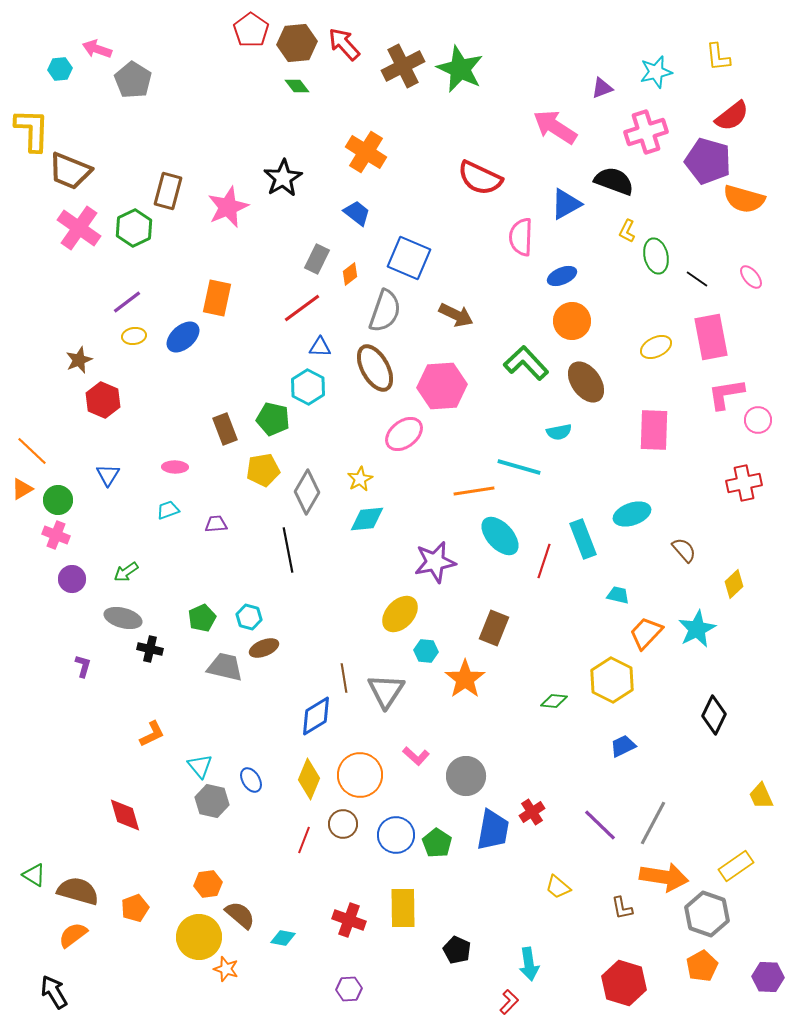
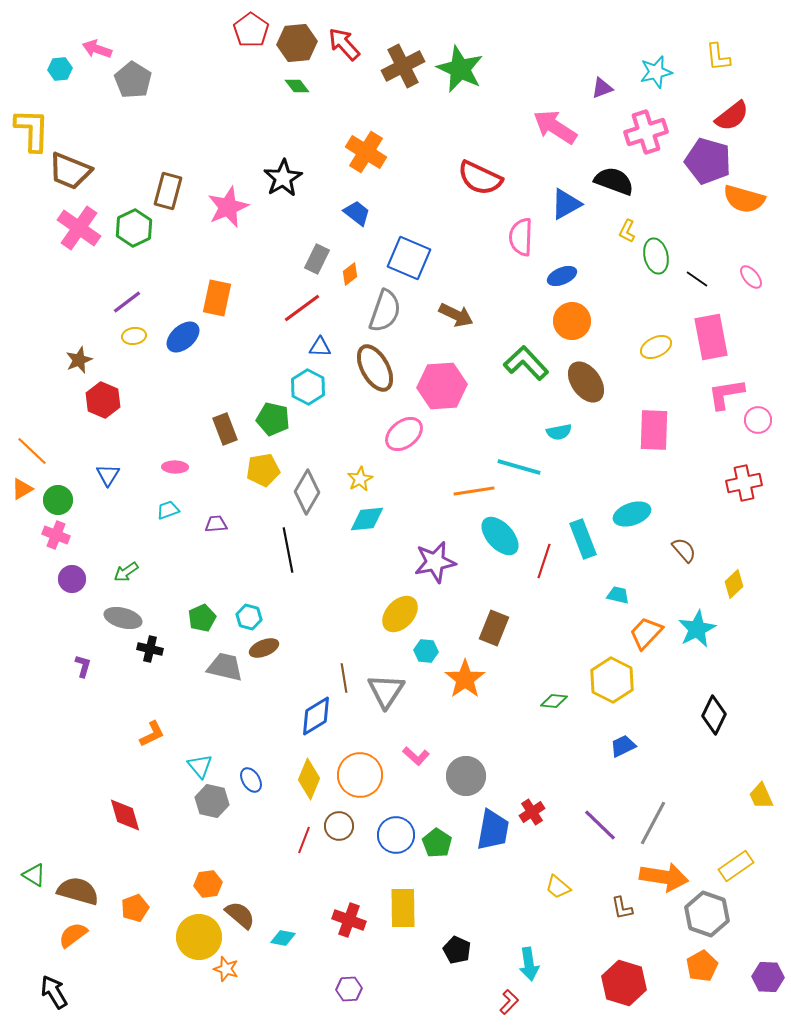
brown circle at (343, 824): moved 4 px left, 2 px down
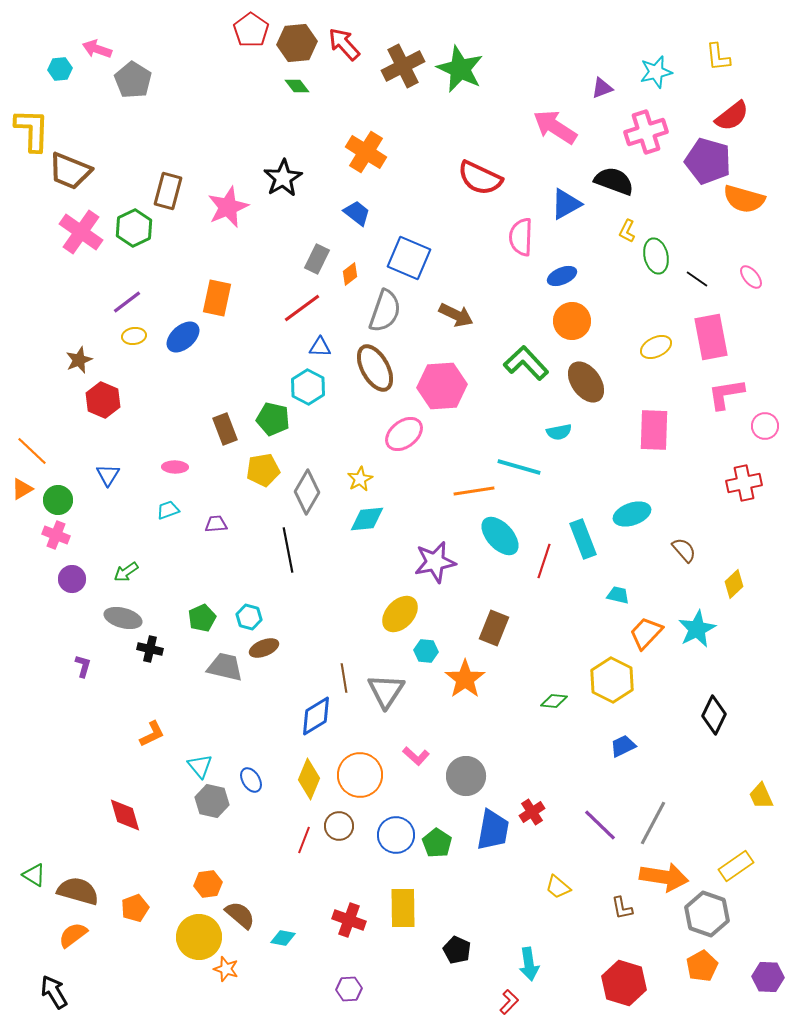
pink cross at (79, 228): moved 2 px right, 4 px down
pink circle at (758, 420): moved 7 px right, 6 px down
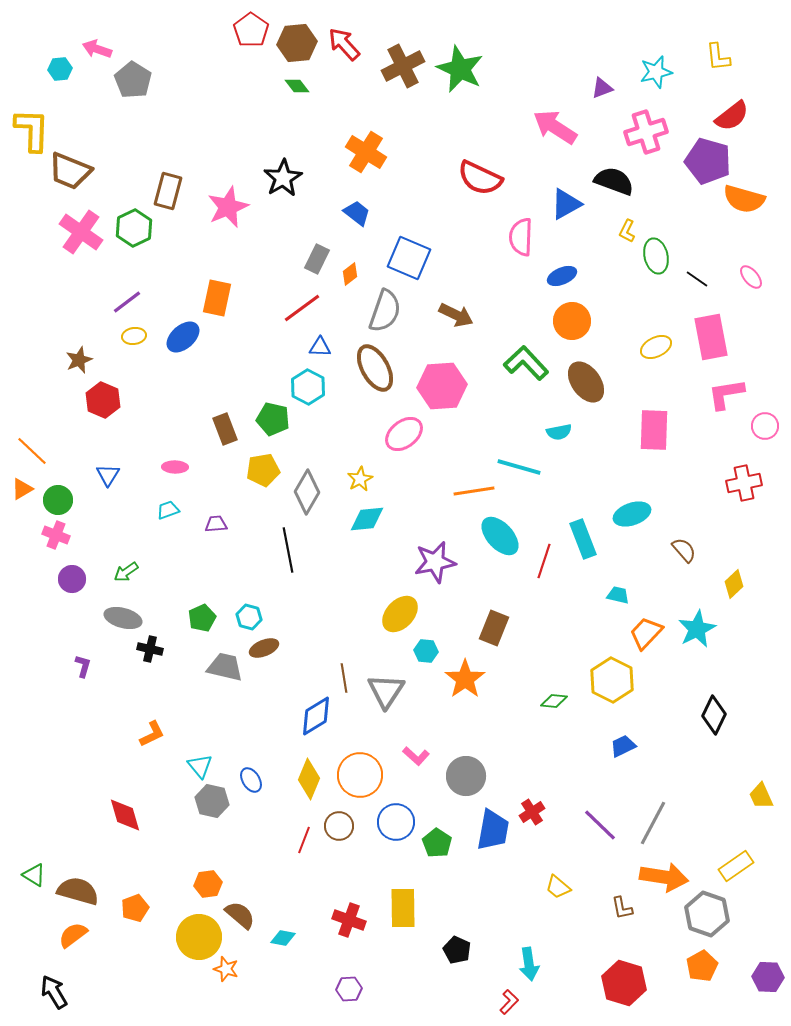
blue circle at (396, 835): moved 13 px up
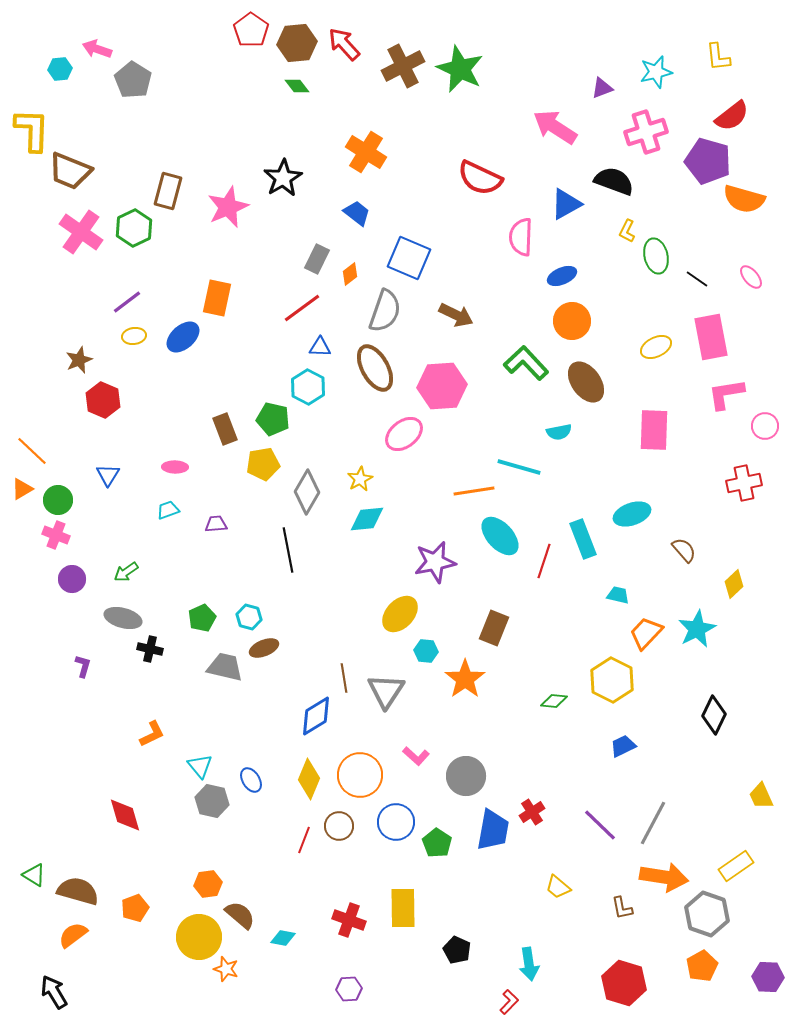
yellow pentagon at (263, 470): moved 6 px up
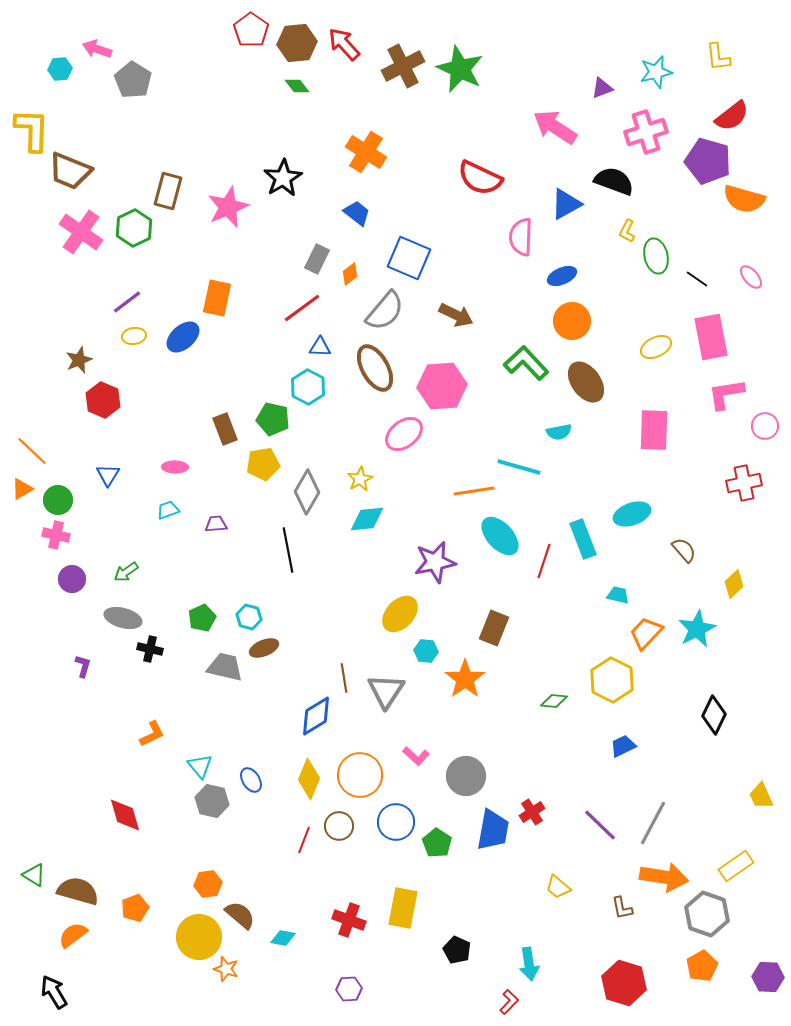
gray semicircle at (385, 311): rotated 21 degrees clockwise
pink cross at (56, 535): rotated 8 degrees counterclockwise
yellow rectangle at (403, 908): rotated 12 degrees clockwise
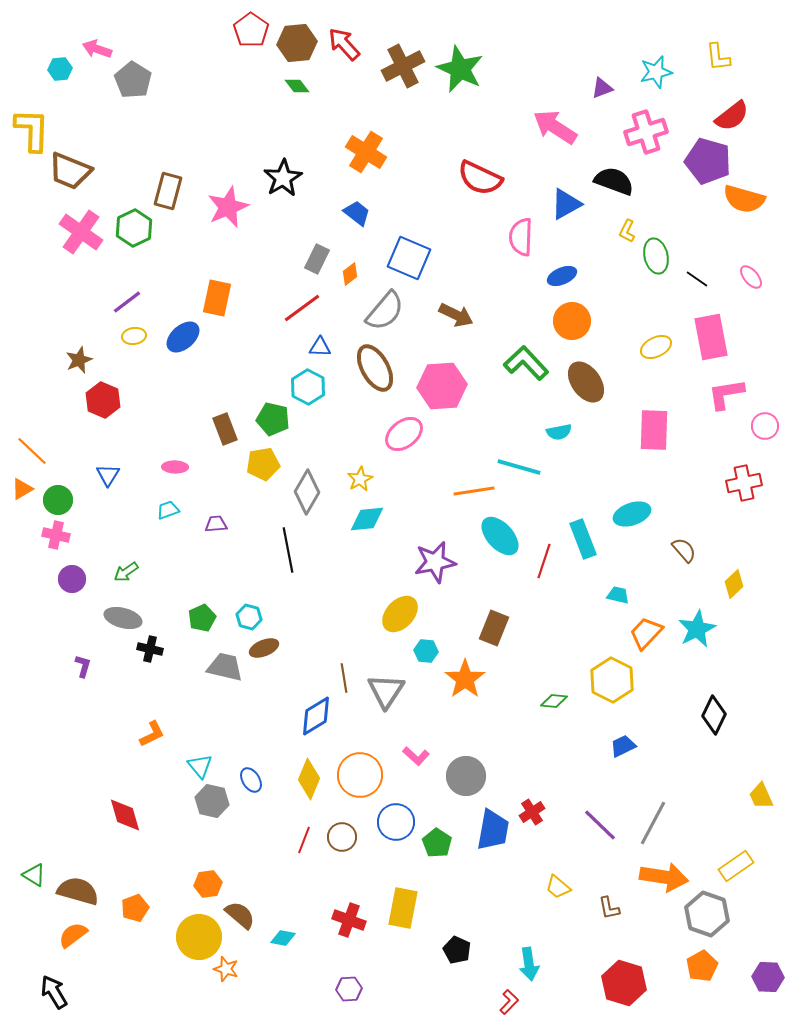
brown circle at (339, 826): moved 3 px right, 11 px down
brown L-shape at (622, 908): moved 13 px left
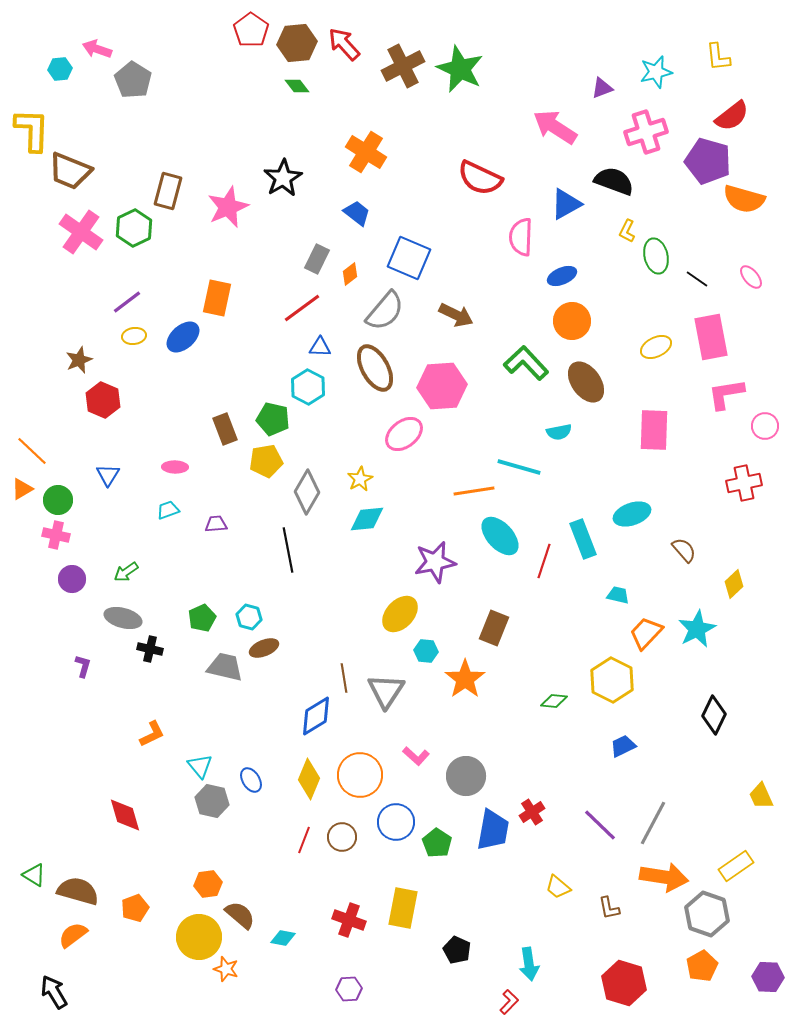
yellow pentagon at (263, 464): moved 3 px right, 3 px up
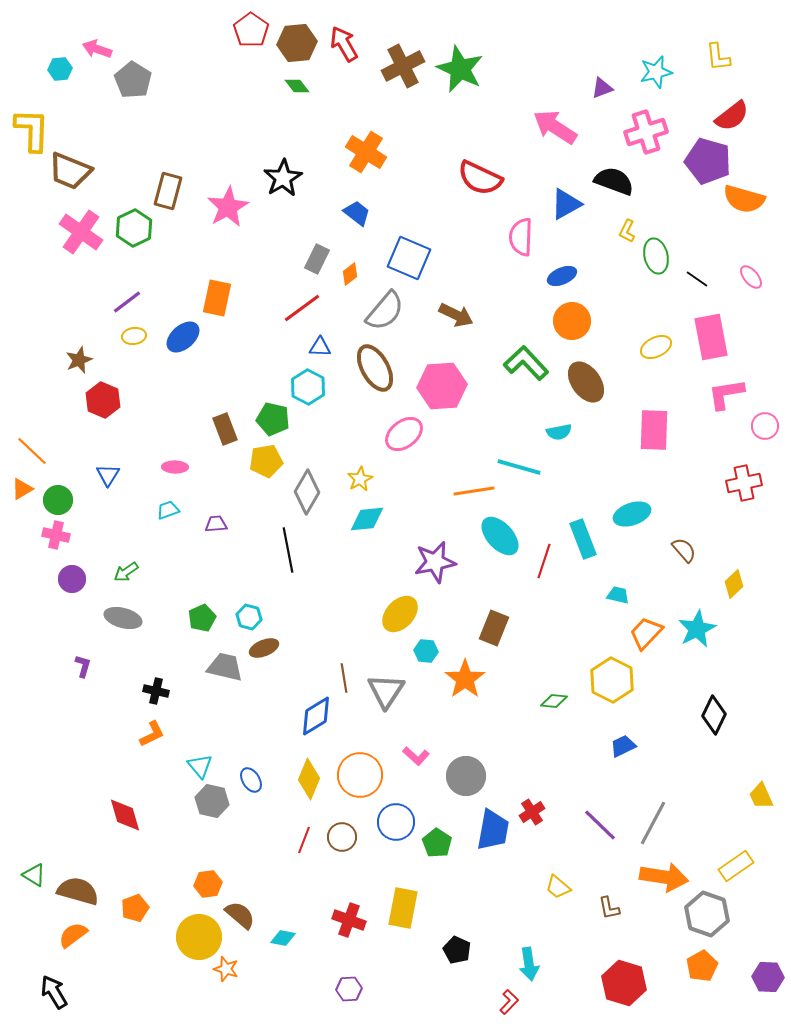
red arrow at (344, 44): rotated 12 degrees clockwise
pink star at (228, 207): rotated 6 degrees counterclockwise
black cross at (150, 649): moved 6 px right, 42 px down
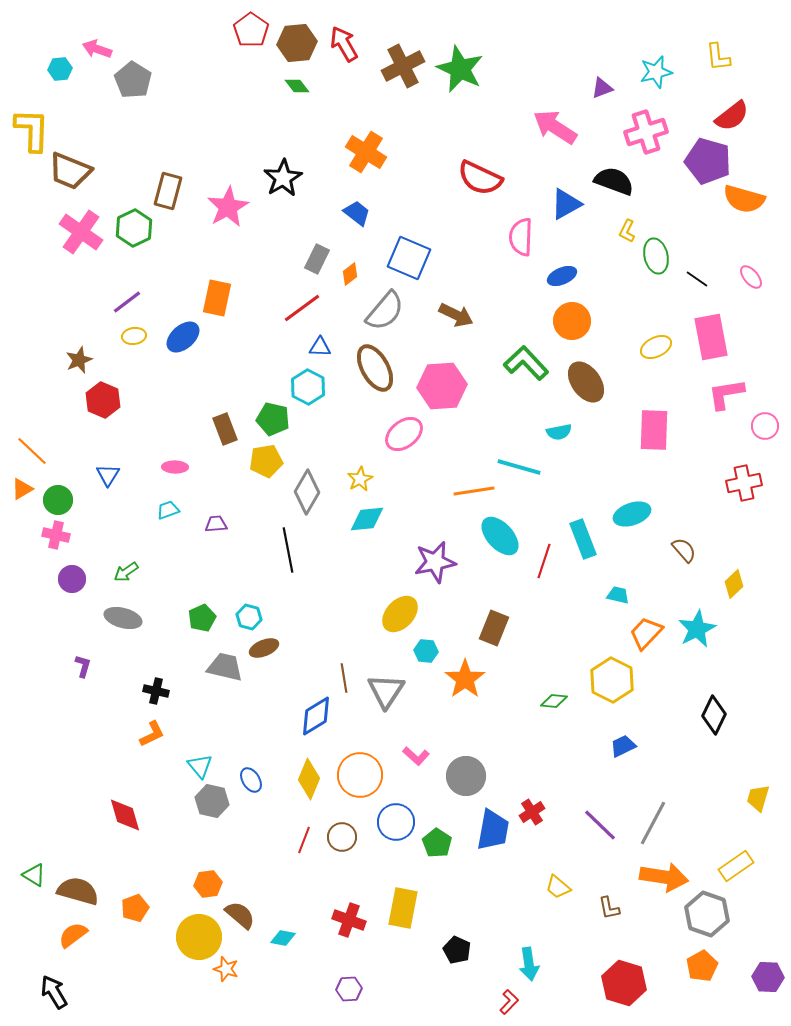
yellow trapezoid at (761, 796): moved 3 px left, 2 px down; rotated 40 degrees clockwise
